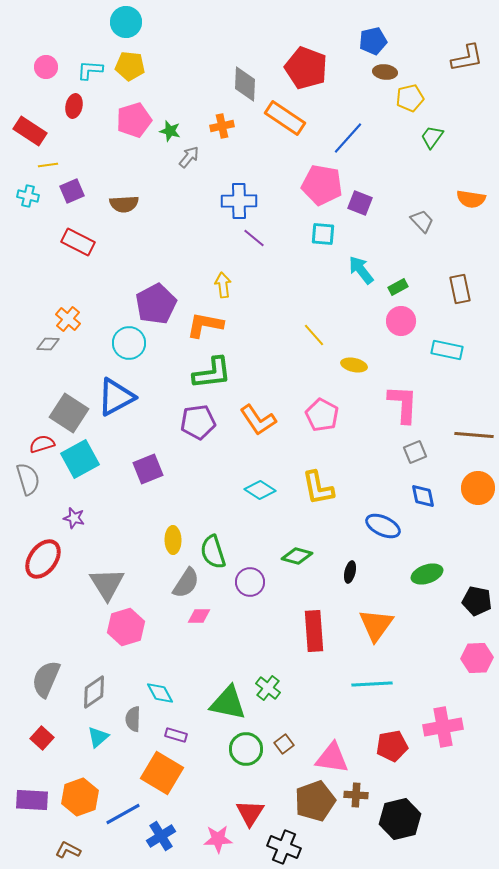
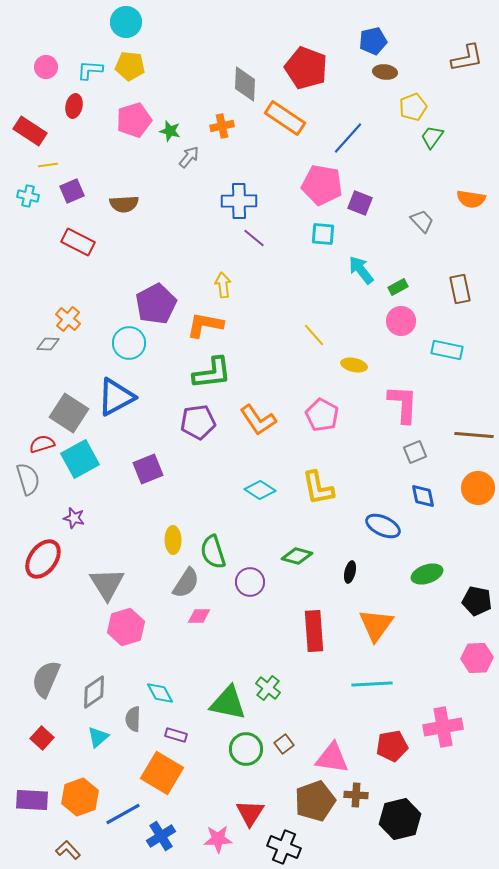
yellow pentagon at (410, 98): moved 3 px right, 9 px down; rotated 8 degrees counterclockwise
brown L-shape at (68, 850): rotated 20 degrees clockwise
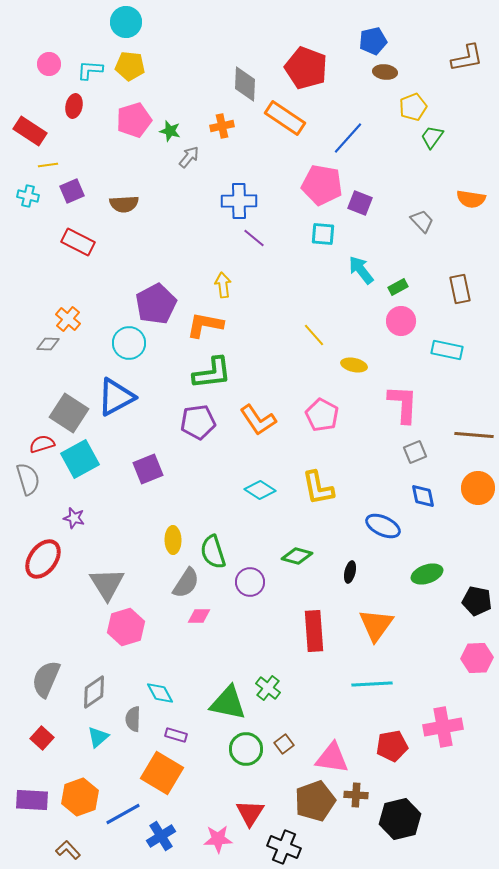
pink circle at (46, 67): moved 3 px right, 3 px up
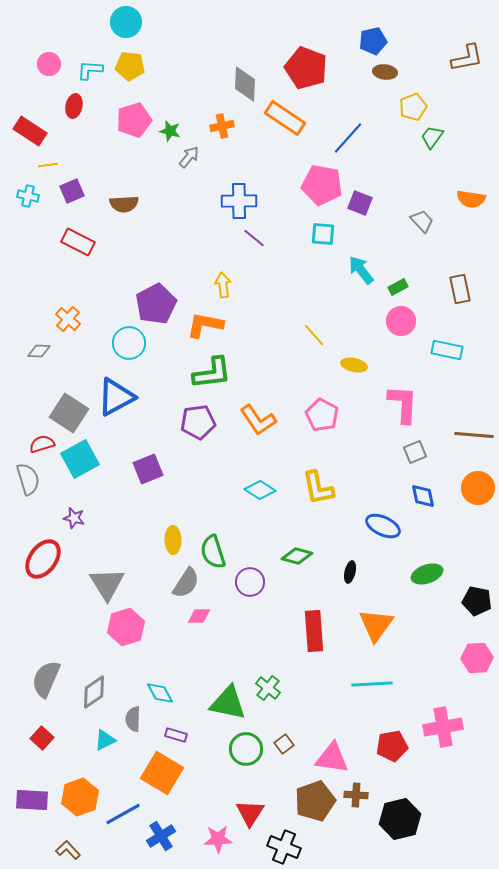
gray diamond at (48, 344): moved 9 px left, 7 px down
cyan triangle at (98, 737): moved 7 px right, 3 px down; rotated 15 degrees clockwise
